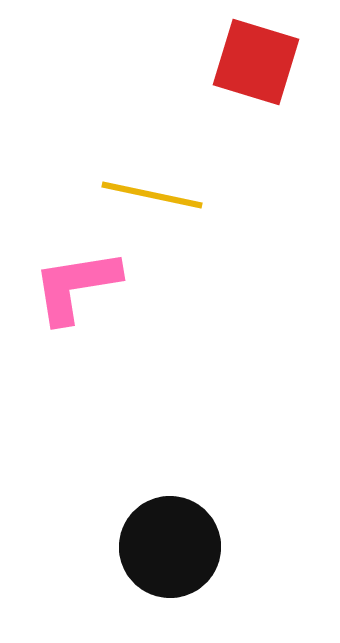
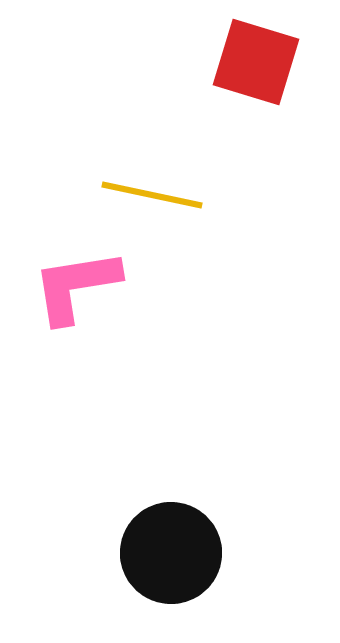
black circle: moved 1 px right, 6 px down
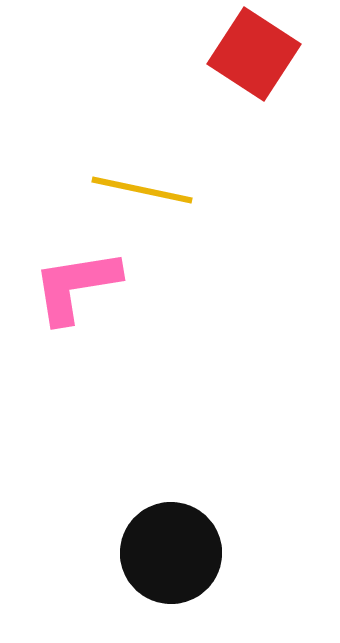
red square: moved 2 px left, 8 px up; rotated 16 degrees clockwise
yellow line: moved 10 px left, 5 px up
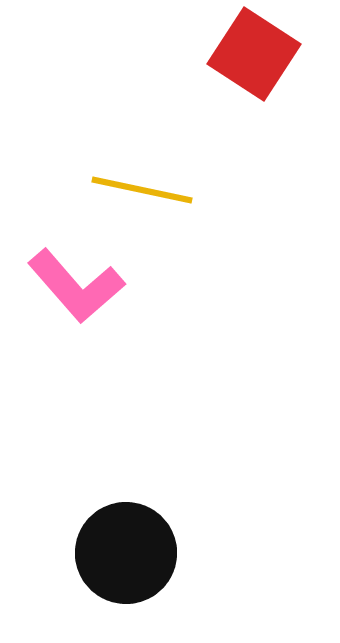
pink L-shape: rotated 122 degrees counterclockwise
black circle: moved 45 px left
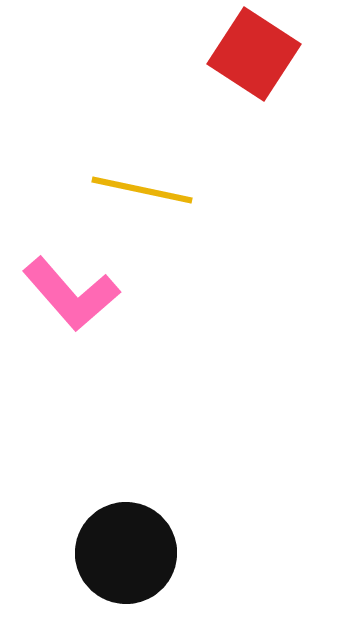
pink L-shape: moved 5 px left, 8 px down
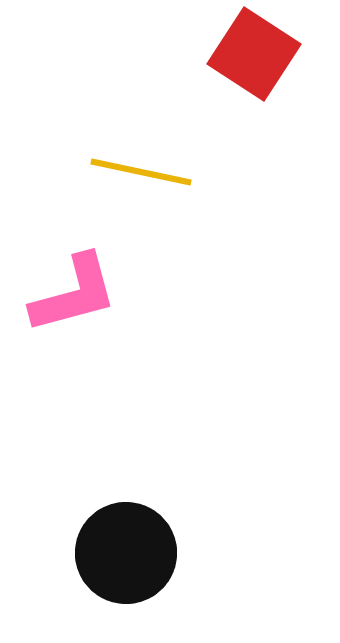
yellow line: moved 1 px left, 18 px up
pink L-shape: moved 3 px right; rotated 64 degrees counterclockwise
